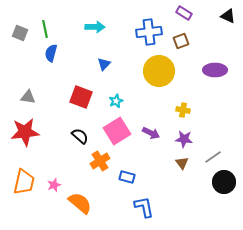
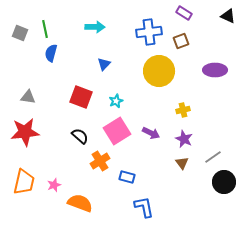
yellow cross: rotated 24 degrees counterclockwise
purple star: rotated 18 degrees clockwise
orange semicircle: rotated 20 degrees counterclockwise
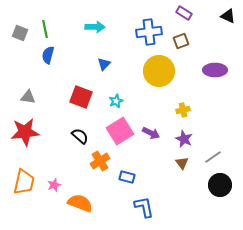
blue semicircle: moved 3 px left, 2 px down
pink square: moved 3 px right
black circle: moved 4 px left, 3 px down
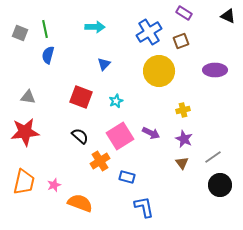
blue cross: rotated 25 degrees counterclockwise
pink square: moved 5 px down
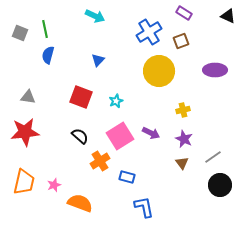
cyan arrow: moved 11 px up; rotated 24 degrees clockwise
blue triangle: moved 6 px left, 4 px up
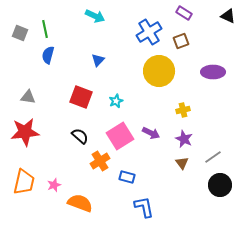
purple ellipse: moved 2 px left, 2 px down
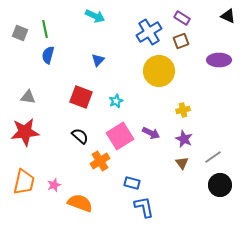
purple rectangle: moved 2 px left, 5 px down
purple ellipse: moved 6 px right, 12 px up
blue rectangle: moved 5 px right, 6 px down
